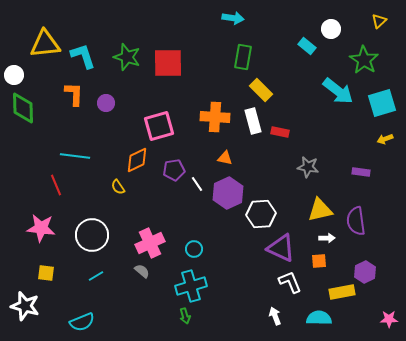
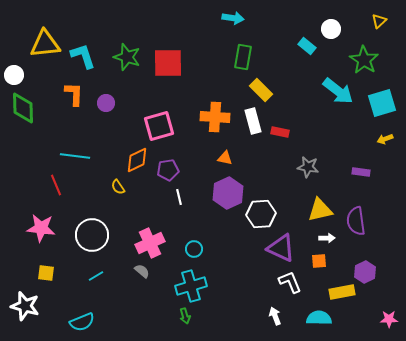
purple pentagon at (174, 170): moved 6 px left
white line at (197, 184): moved 18 px left, 13 px down; rotated 21 degrees clockwise
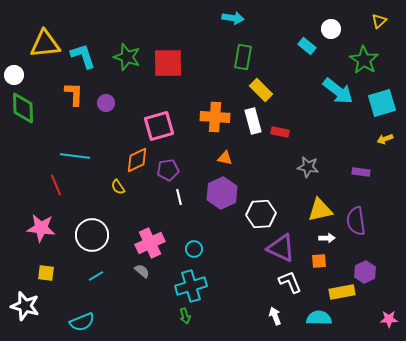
purple hexagon at (228, 193): moved 6 px left
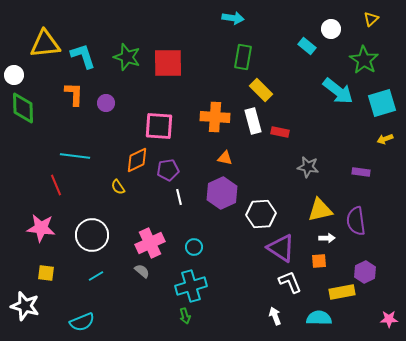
yellow triangle at (379, 21): moved 8 px left, 2 px up
pink square at (159, 126): rotated 20 degrees clockwise
purple triangle at (281, 248): rotated 8 degrees clockwise
cyan circle at (194, 249): moved 2 px up
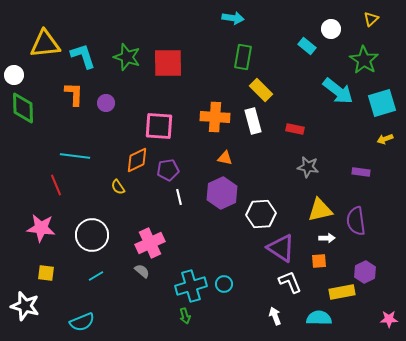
red rectangle at (280, 132): moved 15 px right, 3 px up
cyan circle at (194, 247): moved 30 px right, 37 px down
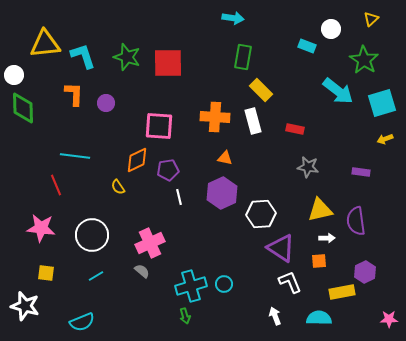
cyan rectangle at (307, 46): rotated 18 degrees counterclockwise
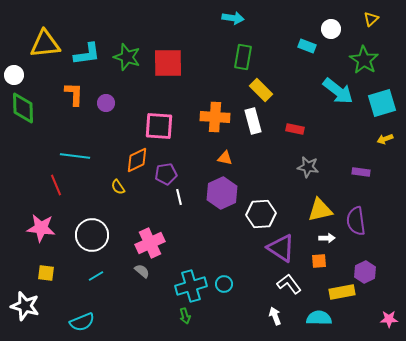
cyan L-shape at (83, 56): moved 4 px right, 2 px up; rotated 100 degrees clockwise
purple pentagon at (168, 170): moved 2 px left, 4 px down
white L-shape at (290, 282): moved 1 px left, 2 px down; rotated 15 degrees counterclockwise
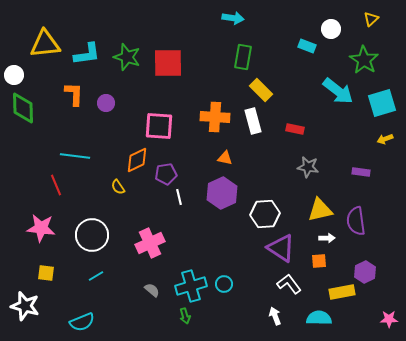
white hexagon at (261, 214): moved 4 px right
gray semicircle at (142, 271): moved 10 px right, 19 px down
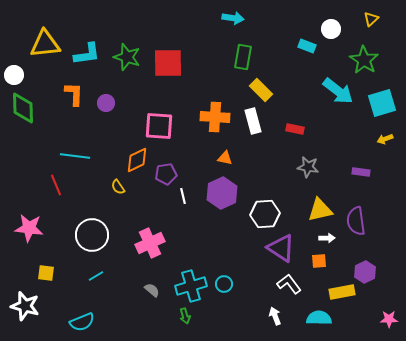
white line at (179, 197): moved 4 px right, 1 px up
pink star at (41, 228): moved 12 px left
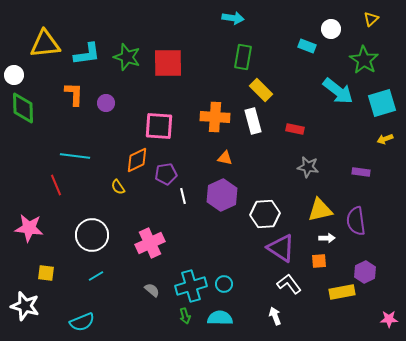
purple hexagon at (222, 193): moved 2 px down
cyan semicircle at (319, 318): moved 99 px left
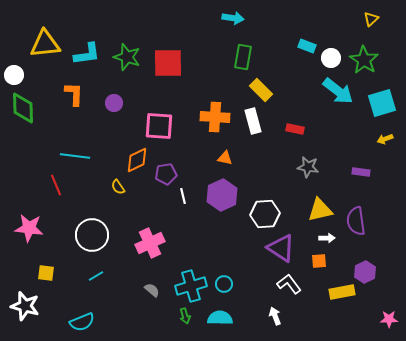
white circle at (331, 29): moved 29 px down
purple circle at (106, 103): moved 8 px right
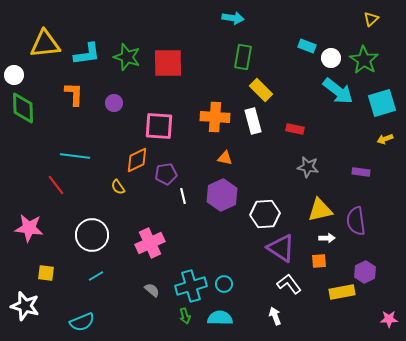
red line at (56, 185): rotated 15 degrees counterclockwise
